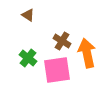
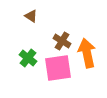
brown triangle: moved 3 px right, 1 px down
pink square: moved 1 px right, 2 px up
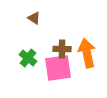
brown triangle: moved 3 px right, 2 px down
brown cross: moved 8 px down; rotated 30 degrees counterclockwise
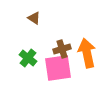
brown cross: rotated 18 degrees counterclockwise
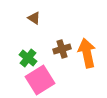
pink square: moved 18 px left, 12 px down; rotated 24 degrees counterclockwise
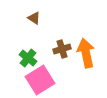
orange arrow: moved 1 px left
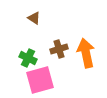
brown cross: moved 3 px left
green cross: rotated 12 degrees counterclockwise
pink square: rotated 16 degrees clockwise
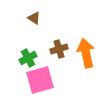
green cross: rotated 36 degrees clockwise
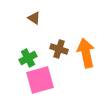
brown cross: rotated 36 degrees clockwise
